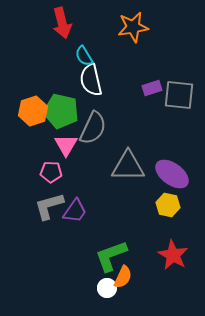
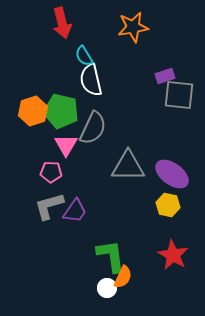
purple rectangle: moved 13 px right, 12 px up
green L-shape: rotated 102 degrees clockwise
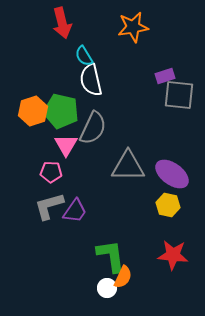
red star: rotated 24 degrees counterclockwise
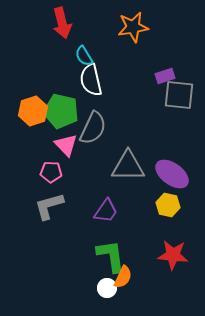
pink triangle: rotated 15 degrees counterclockwise
purple trapezoid: moved 31 px right
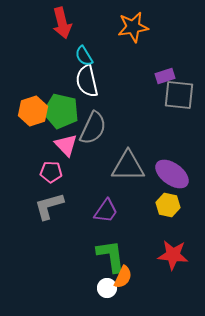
white semicircle: moved 4 px left, 1 px down
